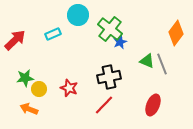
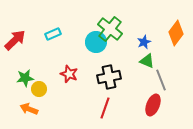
cyan circle: moved 18 px right, 27 px down
blue star: moved 24 px right
gray line: moved 1 px left, 16 px down
red star: moved 14 px up
red line: moved 1 px right, 3 px down; rotated 25 degrees counterclockwise
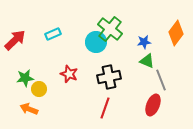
blue star: rotated 16 degrees clockwise
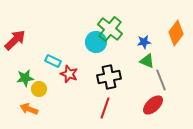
cyan rectangle: moved 27 px down; rotated 49 degrees clockwise
red ellipse: rotated 25 degrees clockwise
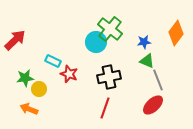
gray line: moved 3 px left
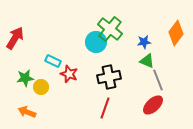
red arrow: moved 2 px up; rotated 15 degrees counterclockwise
yellow circle: moved 2 px right, 2 px up
orange arrow: moved 2 px left, 3 px down
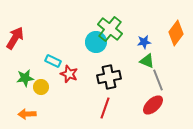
orange arrow: moved 2 px down; rotated 24 degrees counterclockwise
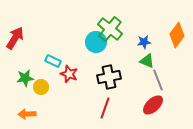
orange diamond: moved 1 px right, 2 px down
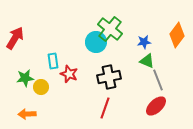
cyan rectangle: rotated 56 degrees clockwise
red ellipse: moved 3 px right, 1 px down
